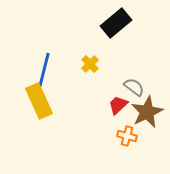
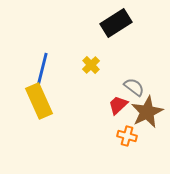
black rectangle: rotated 8 degrees clockwise
yellow cross: moved 1 px right, 1 px down
blue line: moved 2 px left
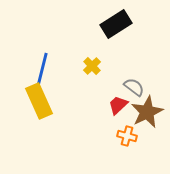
black rectangle: moved 1 px down
yellow cross: moved 1 px right, 1 px down
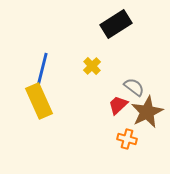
orange cross: moved 3 px down
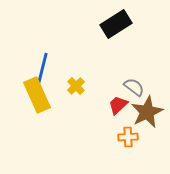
yellow cross: moved 16 px left, 20 px down
yellow rectangle: moved 2 px left, 6 px up
orange cross: moved 1 px right, 2 px up; rotated 18 degrees counterclockwise
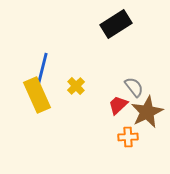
gray semicircle: rotated 15 degrees clockwise
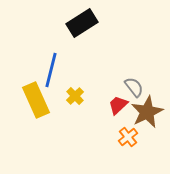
black rectangle: moved 34 px left, 1 px up
blue line: moved 9 px right
yellow cross: moved 1 px left, 10 px down
yellow rectangle: moved 1 px left, 5 px down
orange cross: rotated 36 degrees counterclockwise
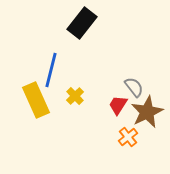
black rectangle: rotated 20 degrees counterclockwise
red trapezoid: rotated 15 degrees counterclockwise
